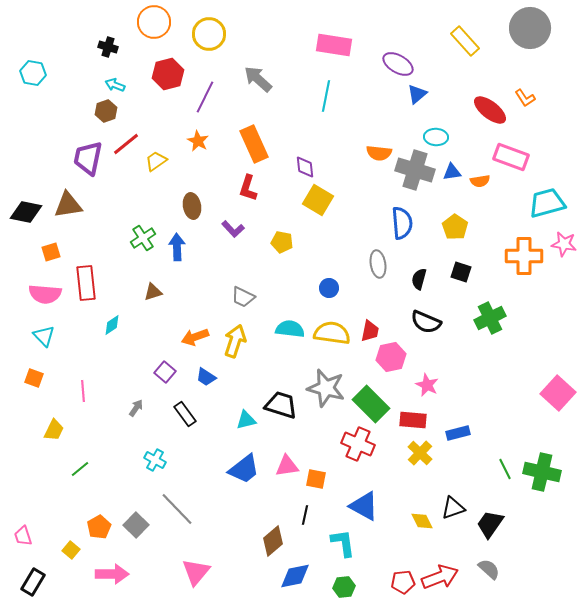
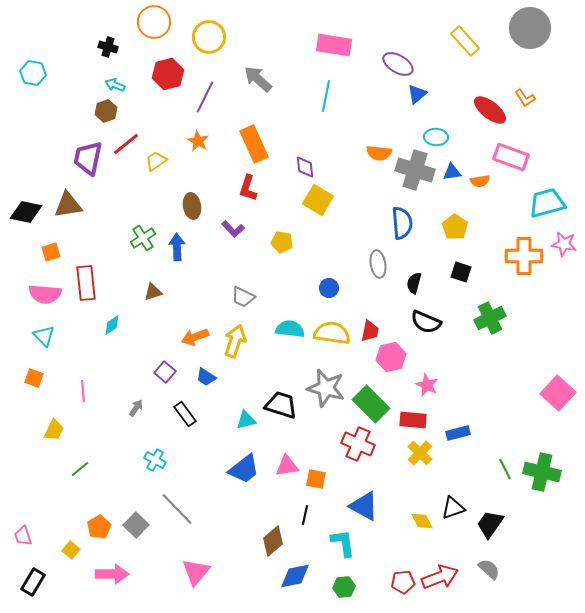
yellow circle at (209, 34): moved 3 px down
black semicircle at (419, 279): moved 5 px left, 4 px down
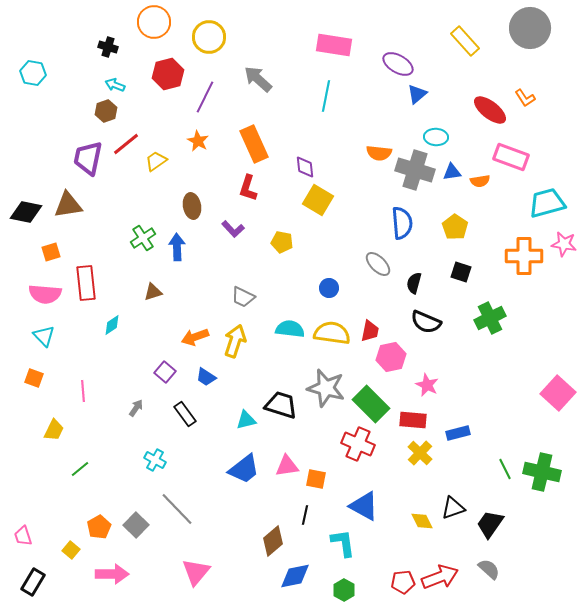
gray ellipse at (378, 264): rotated 36 degrees counterclockwise
green hexagon at (344, 587): moved 3 px down; rotated 25 degrees counterclockwise
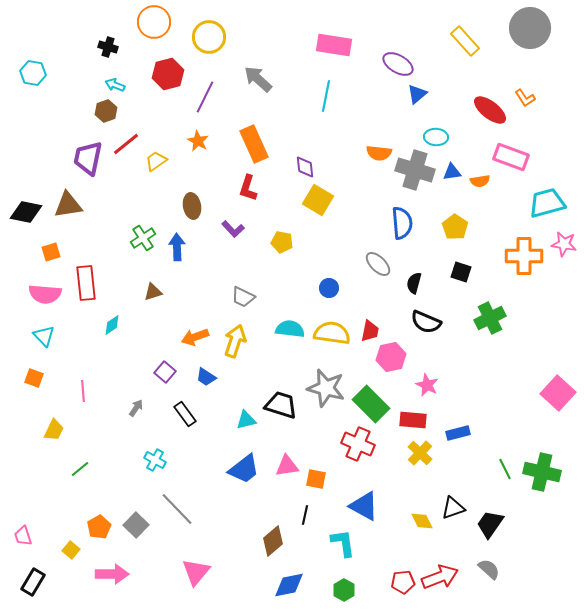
blue diamond at (295, 576): moved 6 px left, 9 px down
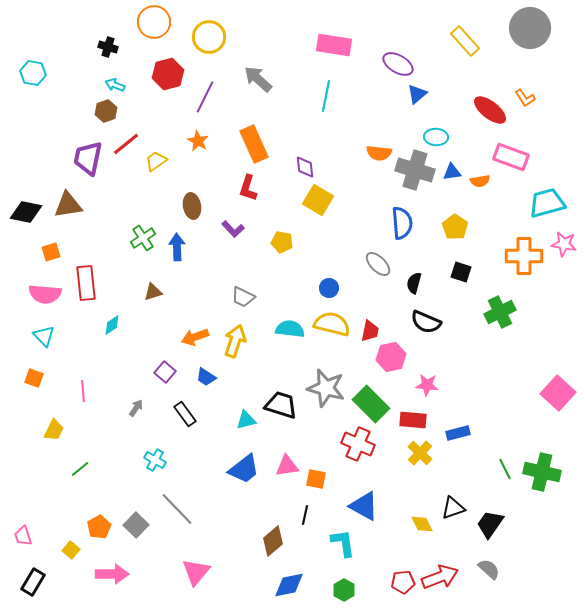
green cross at (490, 318): moved 10 px right, 6 px up
yellow semicircle at (332, 333): moved 9 px up; rotated 6 degrees clockwise
pink star at (427, 385): rotated 20 degrees counterclockwise
yellow diamond at (422, 521): moved 3 px down
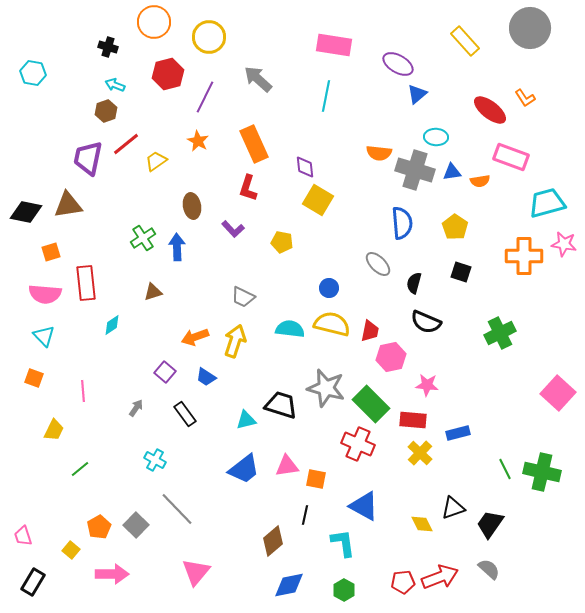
green cross at (500, 312): moved 21 px down
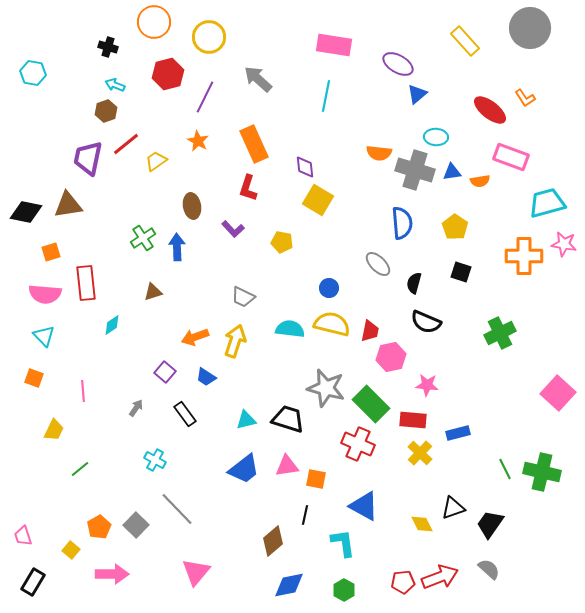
black trapezoid at (281, 405): moved 7 px right, 14 px down
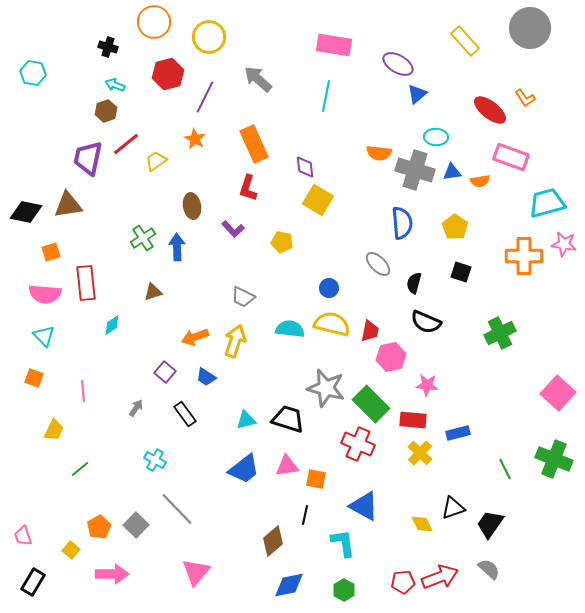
orange star at (198, 141): moved 3 px left, 2 px up
green cross at (542, 472): moved 12 px right, 13 px up; rotated 9 degrees clockwise
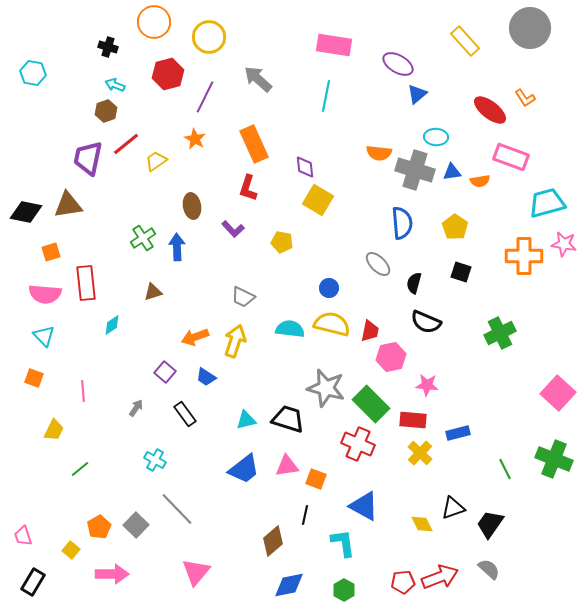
orange square at (316, 479): rotated 10 degrees clockwise
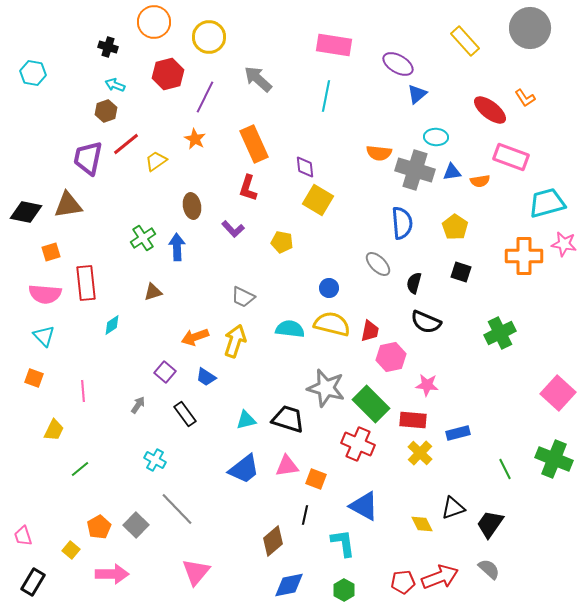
gray arrow at (136, 408): moved 2 px right, 3 px up
